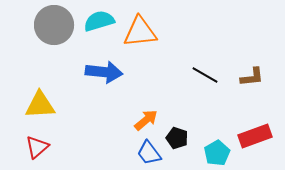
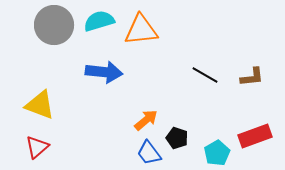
orange triangle: moved 1 px right, 2 px up
yellow triangle: rotated 24 degrees clockwise
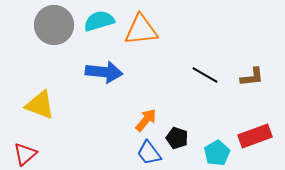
orange arrow: rotated 10 degrees counterclockwise
red triangle: moved 12 px left, 7 px down
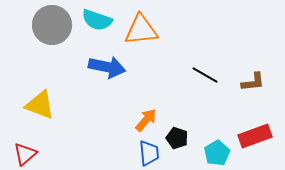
cyan semicircle: moved 2 px left, 1 px up; rotated 144 degrees counterclockwise
gray circle: moved 2 px left
blue arrow: moved 3 px right, 5 px up; rotated 6 degrees clockwise
brown L-shape: moved 1 px right, 5 px down
blue trapezoid: rotated 148 degrees counterclockwise
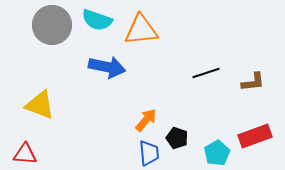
black line: moved 1 px right, 2 px up; rotated 48 degrees counterclockwise
red triangle: rotated 45 degrees clockwise
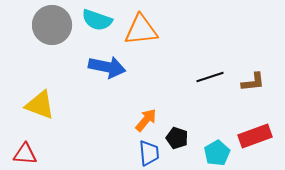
black line: moved 4 px right, 4 px down
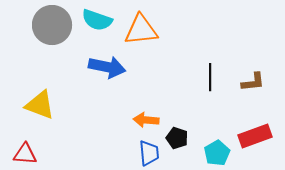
black line: rotated 72 degrees counterclockwise
orange arrow: rotated 125 degrees counterclockwise
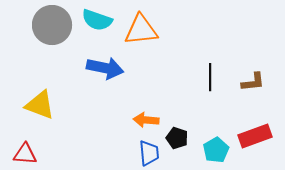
blue arrow: moved 2 px left, 1 px down
cyan pentagon: moved 1 px left, 3 px up
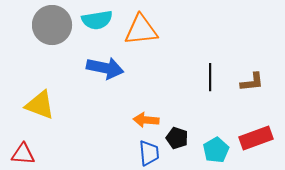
cyan semicircle: rotated 28 degrees counterclockwise
brown L-shape: moved 1 px left
red rectangle: moved 1 px right, 2 px down
red triangle: moved 2 px left
